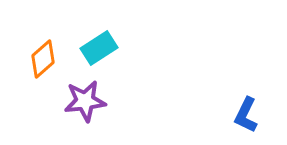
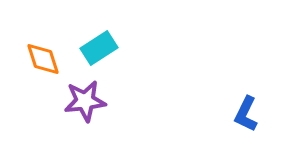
orange diamond: rotated 66 degrees counterclockwise
blue L-shape: moved 1 px up
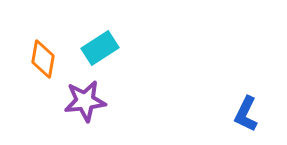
cyan rectangle: moved 1 px right
orange diamond: rotated 27 degrees clockwise
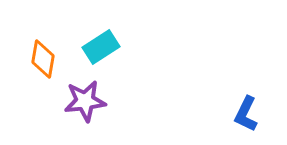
cyan rectangle: moved 1 px right, 1 px up
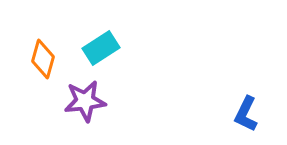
cyan rectangle: moved 1 px down
orange diamond: rotated 6 degrees clockwise
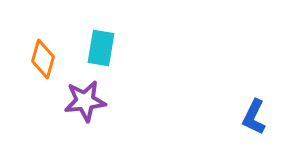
cyan rectangle: rotated 48 degrees counterclockwise
blue L-shape: moved 8 px right, 3 px down
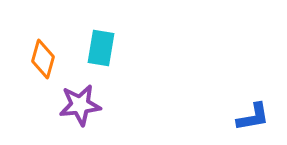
purple star: moved 5 px left, 4 px down
blue L-shape: moved 1 px left; rotated 126 degrees counterclockwise
